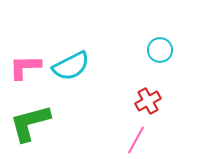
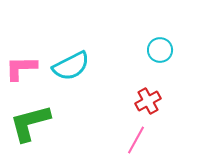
pink L-shape: moved 4 px left, 1 px down
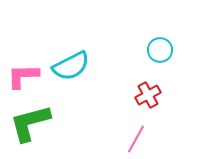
pink L-shape: moved 2 px right, 8 px down
red cross: moved 6 px up
pink line: moved 1 px up
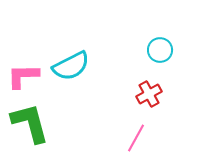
red cross: moved 1 px right, 1 px up
green L-shape: rotated 90 degrees clockwise
pink line: moved 1 px up
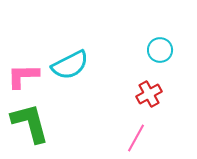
cyan semicircle: moved 1 px left, 1 px up
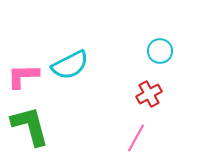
cyan circle: moved 1 px down
green L-shape: moved 3 px down
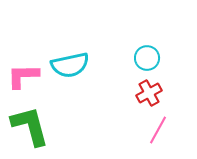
cyan circle: moved 13 px left, 7 px down
cyan semicircle: rotated 15 degrees clockwise
red cross: moved 1 px up
pink line: moved 22 px right, 8 px up
